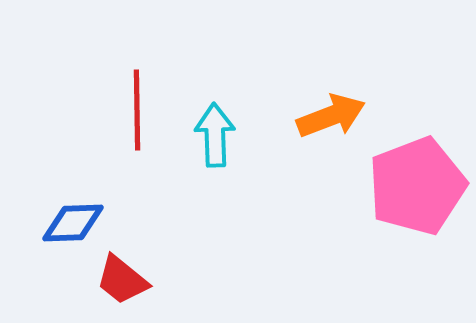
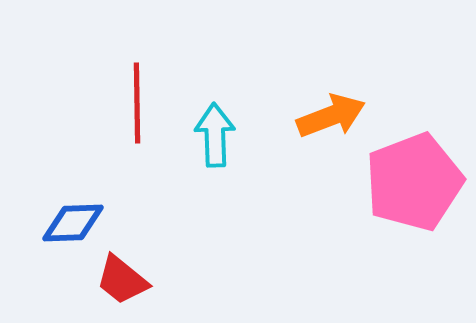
red line: moved 7 px up
pink pentagon: moved 3 px left, 4 px up
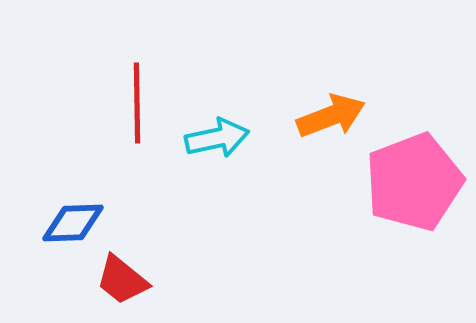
cyan arrow: moved 2 px right, 3 px down; rotated 80 degrees clockwise
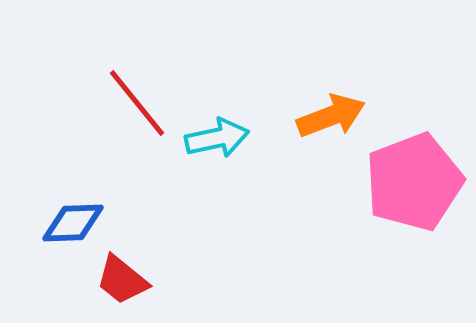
red line: rotated 38 degrees counterclockwise
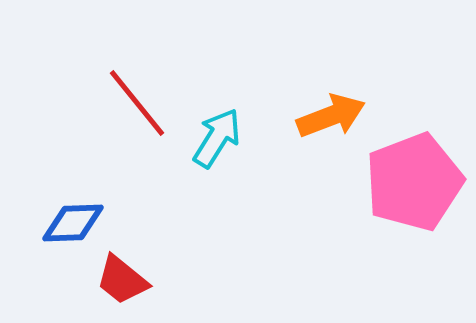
cyan arrow: rotated 46 degrees counterclockwise
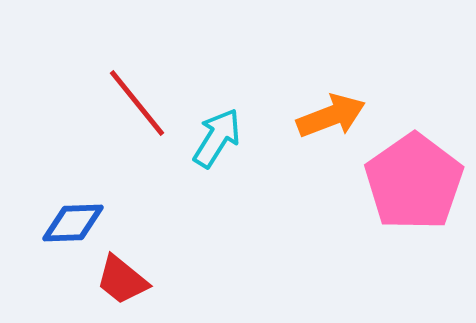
pink pentagon: rotated 14 degrees counterclockwise
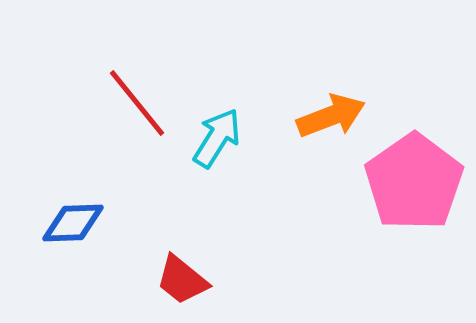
red trapezoid: moved 60 px right
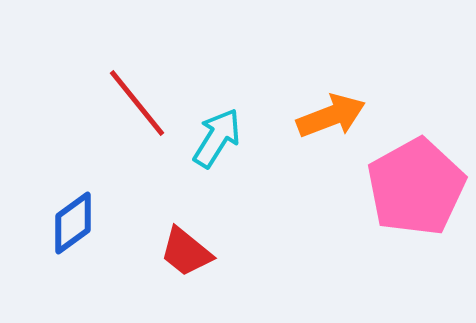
pink pentagon: moved 2 px right, 5 px down; rotated 6 degrees clockwise
blue diamond: rotated 34 degrees counterclockwise
red trapezoid: moved 4 px right, 28 px up
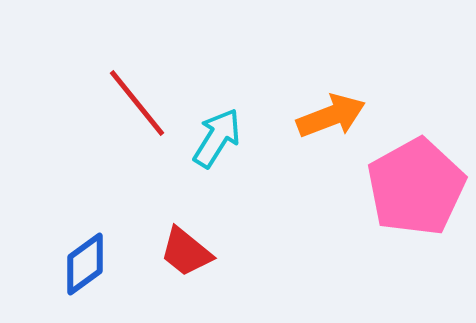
blue diamond: moved 12 px right, 41 px down
